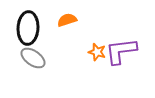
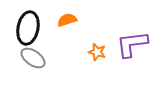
black ellipse: rotated 8 degrees clockwise
purple L-shape: moved 11 px right, 7 px up
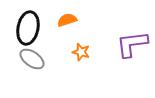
orange star: moved 16 px left
gray ellipse: moved 1 px left, 1 px down
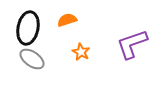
purple L-shape: rotated 12 degrees counterclockwise
orange star: rotated 12 degrees clockwise
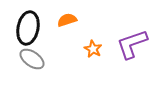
orange star: moved 12 px right, 3 px up
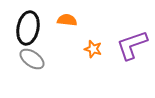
orange semicircle: rotated 24 degrees clockwise
purple L-shape: moved 1 px down
orange star: rotated 12 degrees counterclockwise
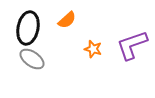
orange semicircle: rotated 132 degrees clockwise
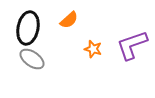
orange semicircle: moved 2 px right
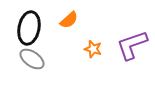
black ellipse: moved 1 px right
